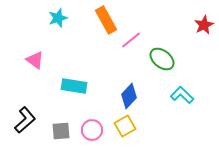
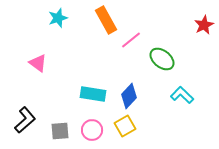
pink triangle: moved 3 px right, 3 px down
cyan rectangle: moved 19 px right, 8 px down
gray square: moved 1 px left
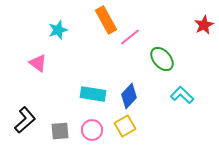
cyan star: moved 12 px down
pink line: moved 1 px left, 3 px up
green ellipse: rotated 10 degrees clockwise
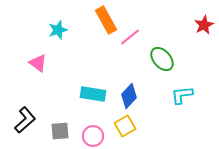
cyan L-shape: rotated 50 degrees counterclockwise
pink circle: moved 1 px right, 6 px down
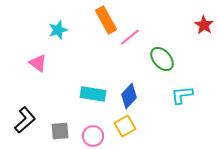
red star: rotated 12 degrees counterclockwise
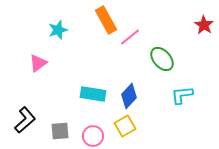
pink triangle: rotated 48 degrees clockwise
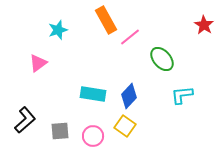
yellow square: rotated 25 degrees counterclockwise
